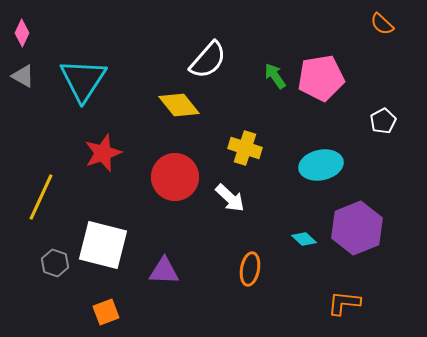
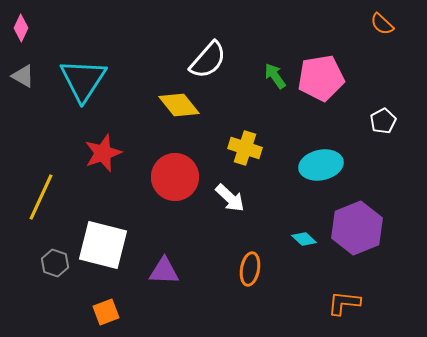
pink diamond: moved 1 px left, 5 px up
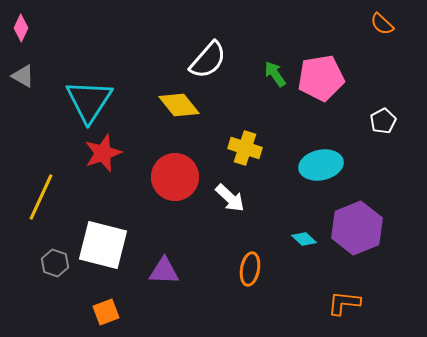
green arrow: moved 2 px up
cyan triangle: moved 6 px right, 21 px down
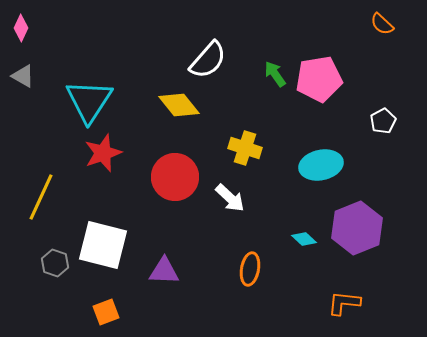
pink pentagon: moved 2 px left, 1 px down
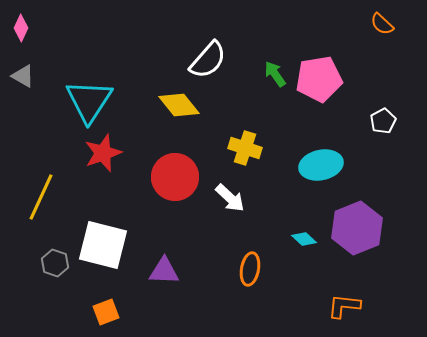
orange L-shape: moved 3 px down
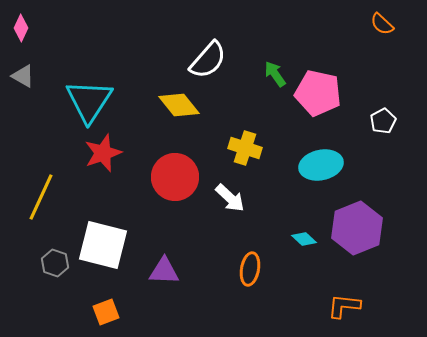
pink pentagon: moved 1 px left, 14 px down; rotated 21 degrees clockwise
